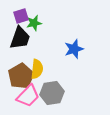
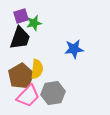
blue star: rotated 12 degrees clockwise
gray hexagon: moved 1 px right
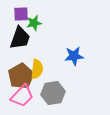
purple square: moved 2 px up; rotated 14 degrees clockwise
blue star: moved 7 px down
pink trapezoid: moved 6 px left
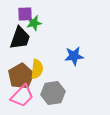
purple square: moved 4 px right
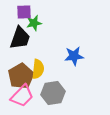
purple square: moved 1 px left, 2 px up
yellow semicircle: moved 1 px right
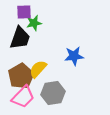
yellow semicircle: rotated 144 degrees counterclockwise
pink trapezoid: moved 1 px right, 1 px down
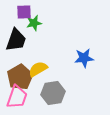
black trapezoid: moved 4 px left, 2 px down
blue star: moved 10 px right, 2 px down
yellow semicircle: rotated 18 degrees clockwise
brown pentagon: moved 1 px left, 1 px down
pink trapezoid: moved 6 px left; rotated 25 degrees counterclockwise
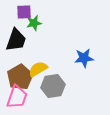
gray hexagon: moved 7 px up
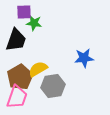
green star: rotated 21 degrees clockwise
